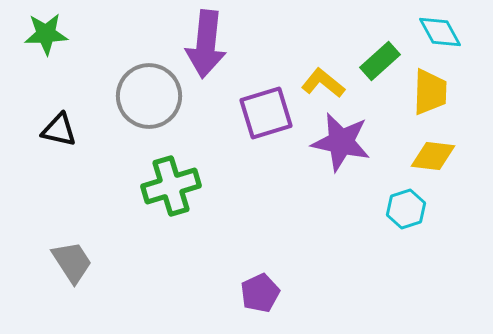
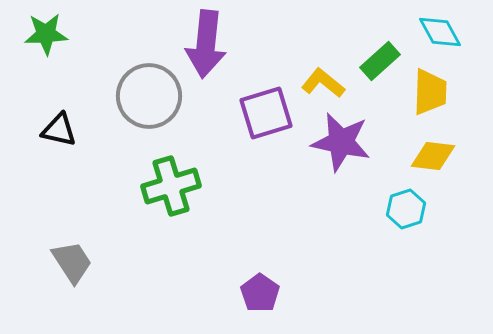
purple pentagon: rotated 12 degrees counterclockwise
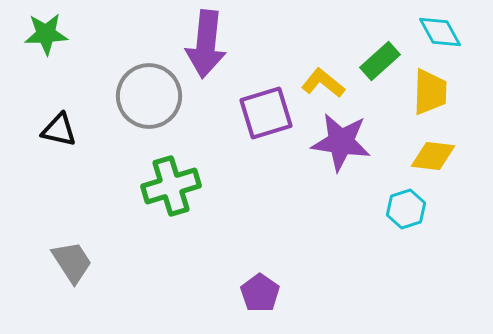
purple star: rotated 4 degrees counterclockwise
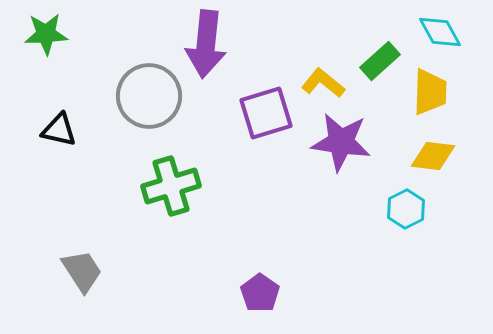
cyan hexagon: rotated 9 degrees counterclockwise
gray trapezoid: moved 10 px right, 9 px down
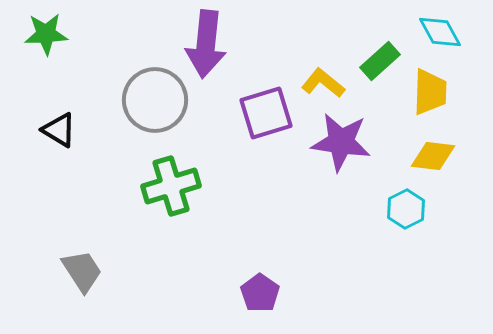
gray circle: moved 6 px right, 4 px down
black triangle: rotated 18 degrees clockwise
